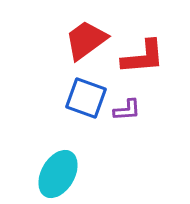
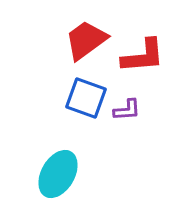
red L-shape: moved 1 px up
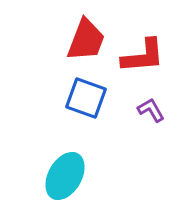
red trapezoid: rotated 147 degrees clockwise
purple L-shape: moved 24 px right; rotated 116 degrees counterclockwise
cyan ellipse: moved 7 px right, 2 px down
